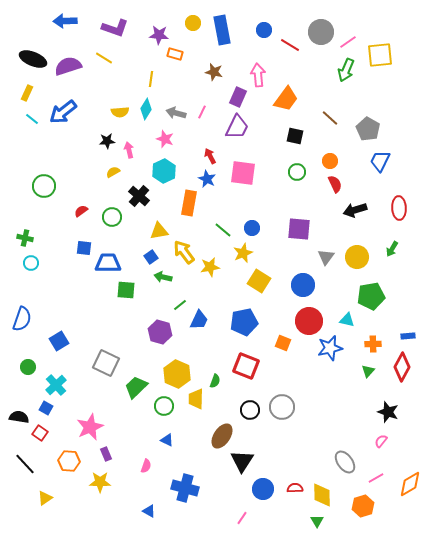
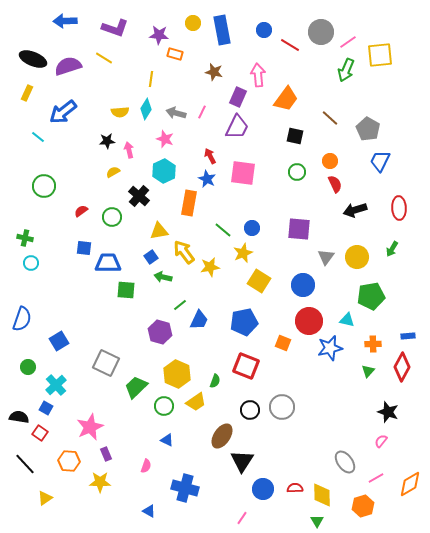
cyan line at (32, 119): moved 6 px right, 18 px down
yellow trapezoid at (196, 399): moved 3 px down; rotated 125 degrees counterclockwise
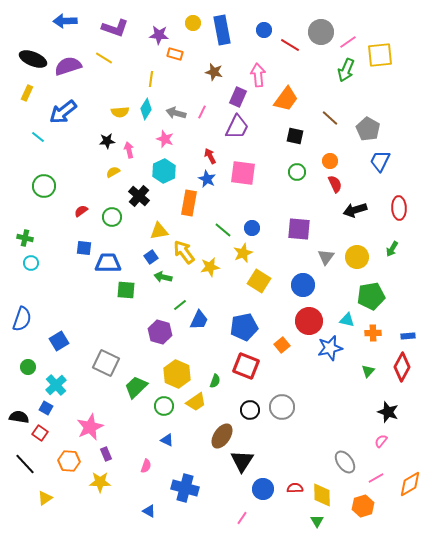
blue pentagon at (244, 322): moved 5 px down
orange square at (283, 343): moved 1 px left, 2 px down; rotated 28 degrees clockwise
orange cross at (373, 344): moved 11 px up
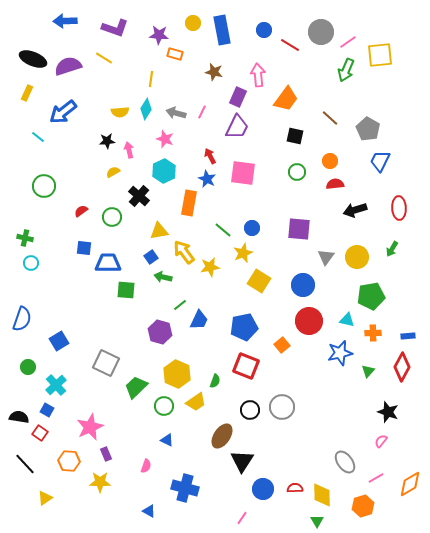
red semicircle at (335, 184): rotated 72 degrees counterclockwise
blue star at (330, 348): moved 10 px right, 5 px down
blue square at (46, 408): moved 1 px right, 2 px down
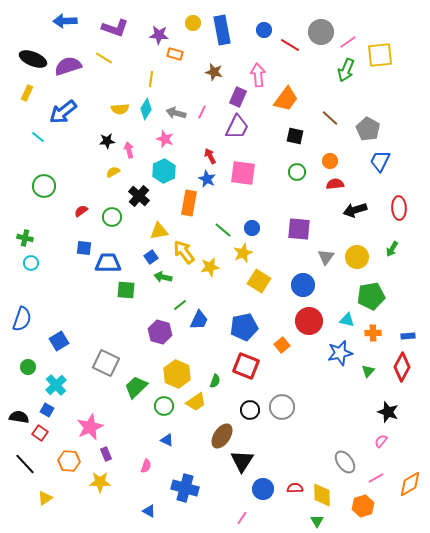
yellow semicircle at (120, 112): moved 3 px up
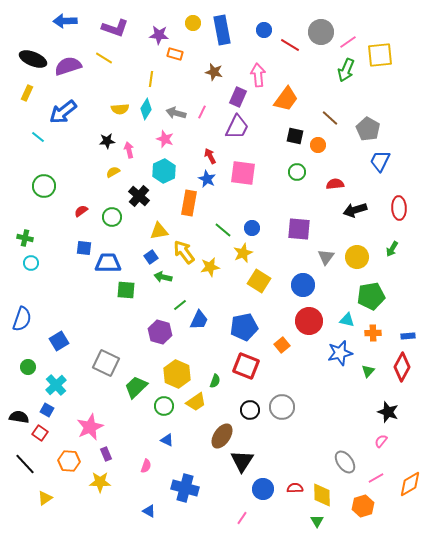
orange circle at (330, 161): moved 12 px left, 16 px up
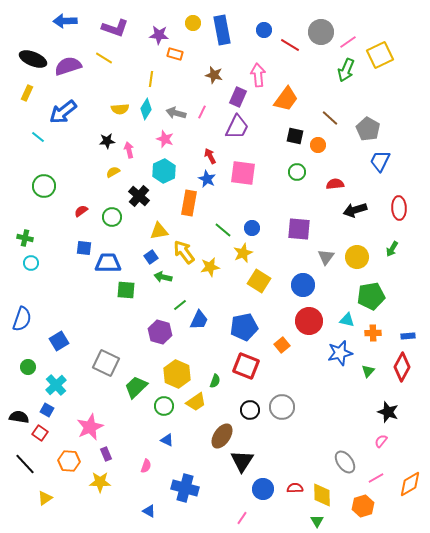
yellow square at (380, 55): rotated 20 degrees counterclockwise
brown star at (214, 72): moved 3 px down
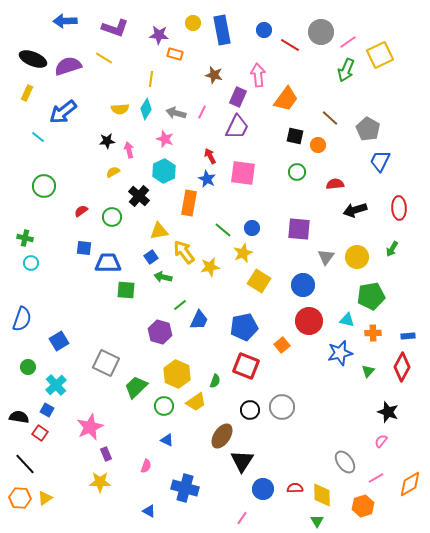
orange hexagon at (69, 461): moved 49 px left, 37 px down
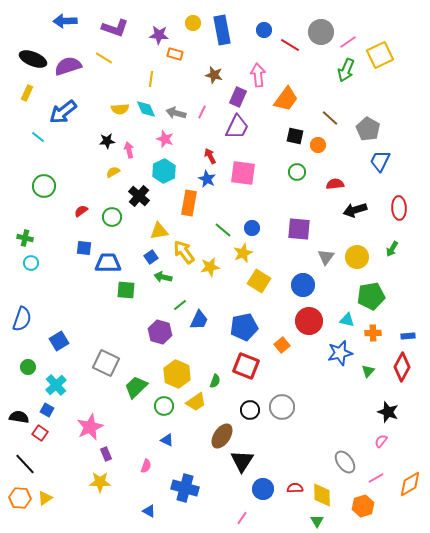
cyan diamond at (146, 109): rotated 55 degrees counterclockwise
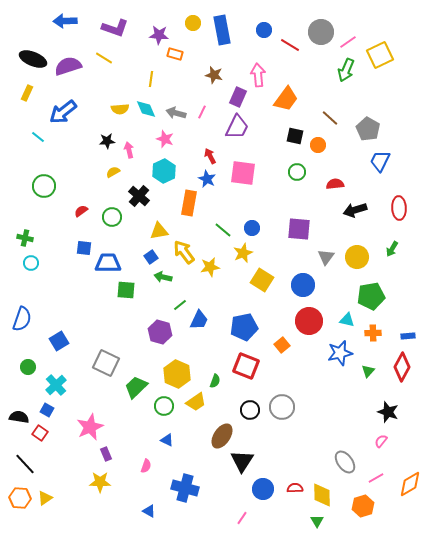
yellow square at (259, 281): moved 3 px right, 1 px up
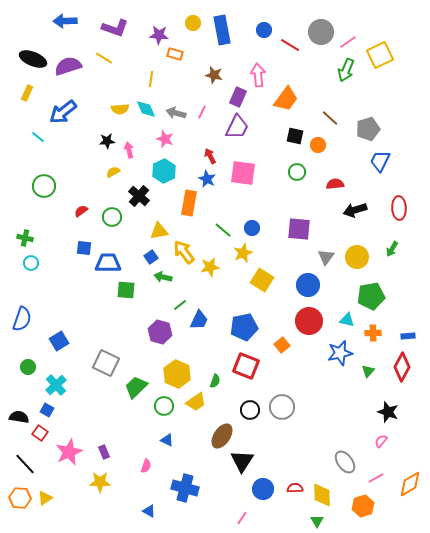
gray pentagon at (368, 129): rotated 25 degrees clockwise
blue circle at (303, 285): moved 5 px right
pink star at (90, 427): moved 21 px left, 25 px down
purple rectangle at (106, 454): moved 2 px left, 2 px up
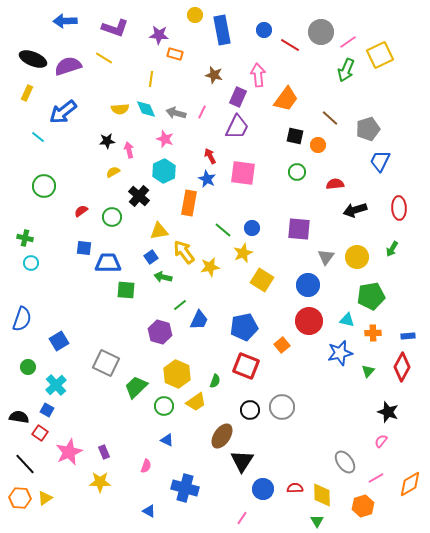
yellow circle at (193, 23): moved 2 px right, 8 px up
